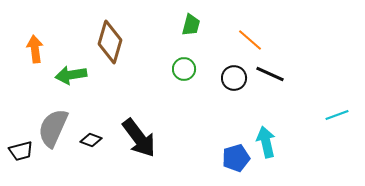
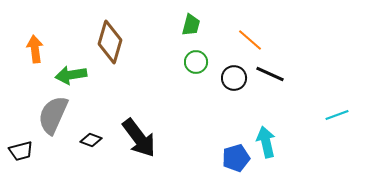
green circle: moved 12 px right, 7 px up
gray semicircle: moved 13 px up
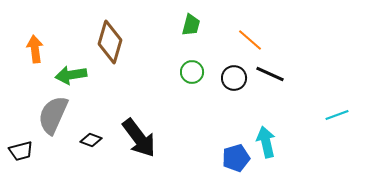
green circle: moved 4 px left, 10 px down
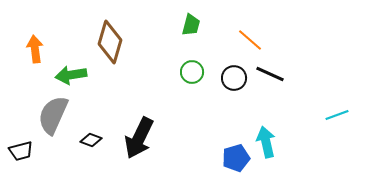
black arrow: rotated 63 degrees clockwise
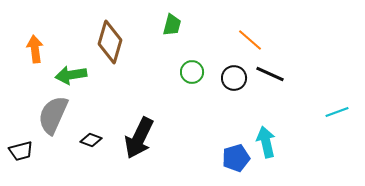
green trapezoid: moved 19 px left
cyan line: moved 3 px up
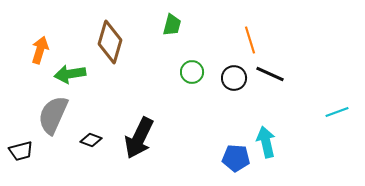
orange line: rotated 32 degrees clockwise
orange arrow: moved 5 px right, 1 px down; rotated 24 degrees clockwise
green arrow: moved 1 px left, 1 px up
blue pentagon: rotated 20 degrees clockwise
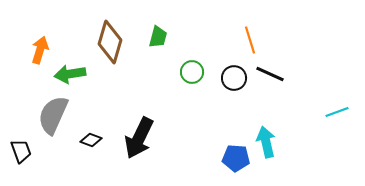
green trapezoid: moved 14 px left, 12 px down
black trapezoid: rotated 95 degrees counterclockwise
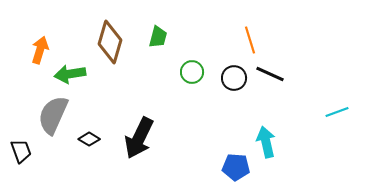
black diamond: moved 2 px left, 1 px up; rotated 10 degrees clockwise
blue pentagon: moved 9 px down
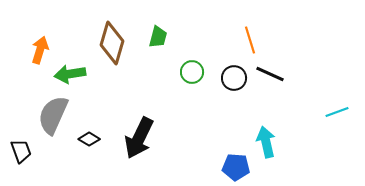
brown diamond: moved 2 px right, 1 px down
